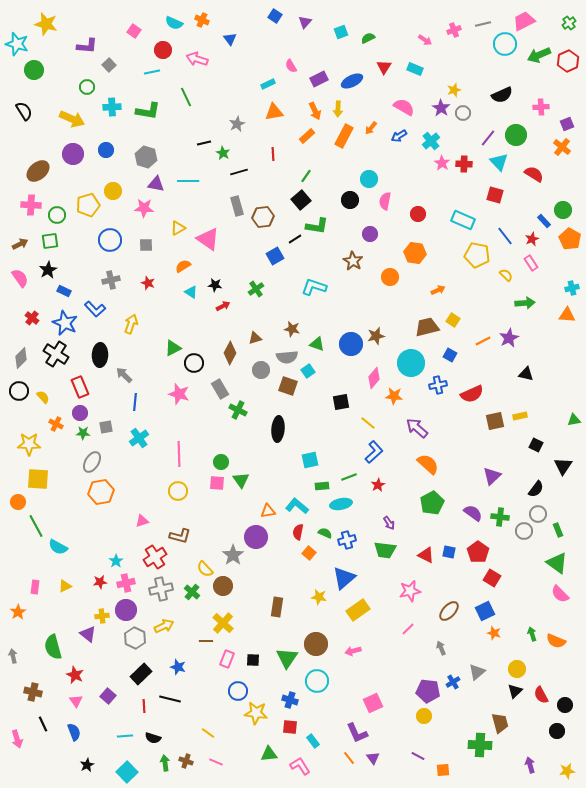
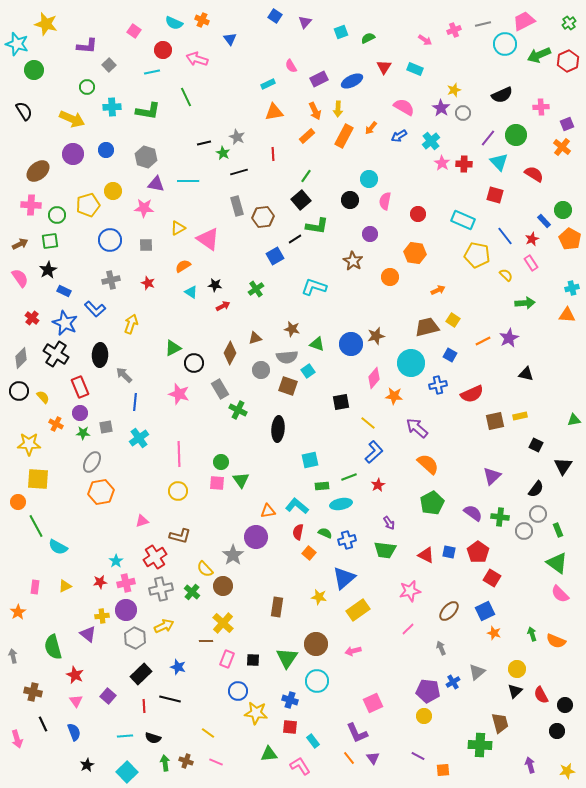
gray star at (237, 124): moved 13 px down; rotated 21 degrees counterclockwise
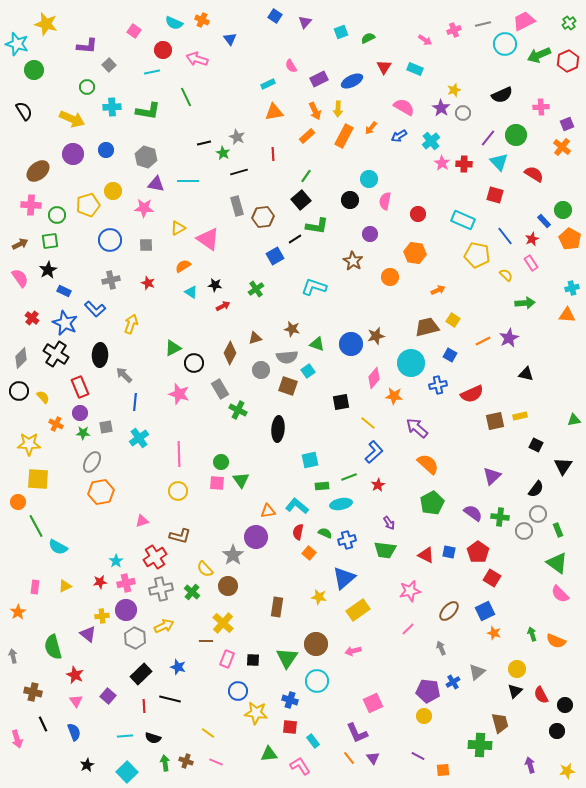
brown circle at (223, 586): moved 5 px right
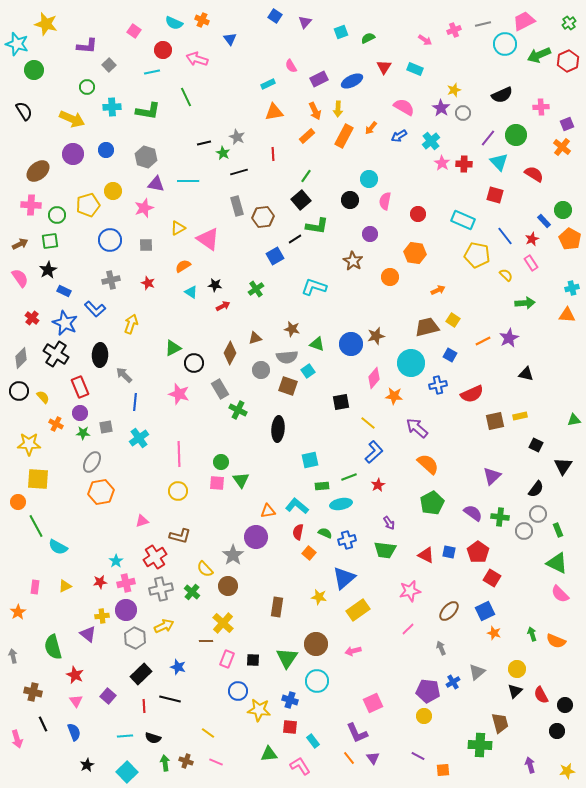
pink star at (144, 208): rotated 24 degrees counterclockwise
green triangle at (557, 563): rotated 10 degrees counterclockwise
yellow star at (256, 713): moved 3 px right, 3 px up
